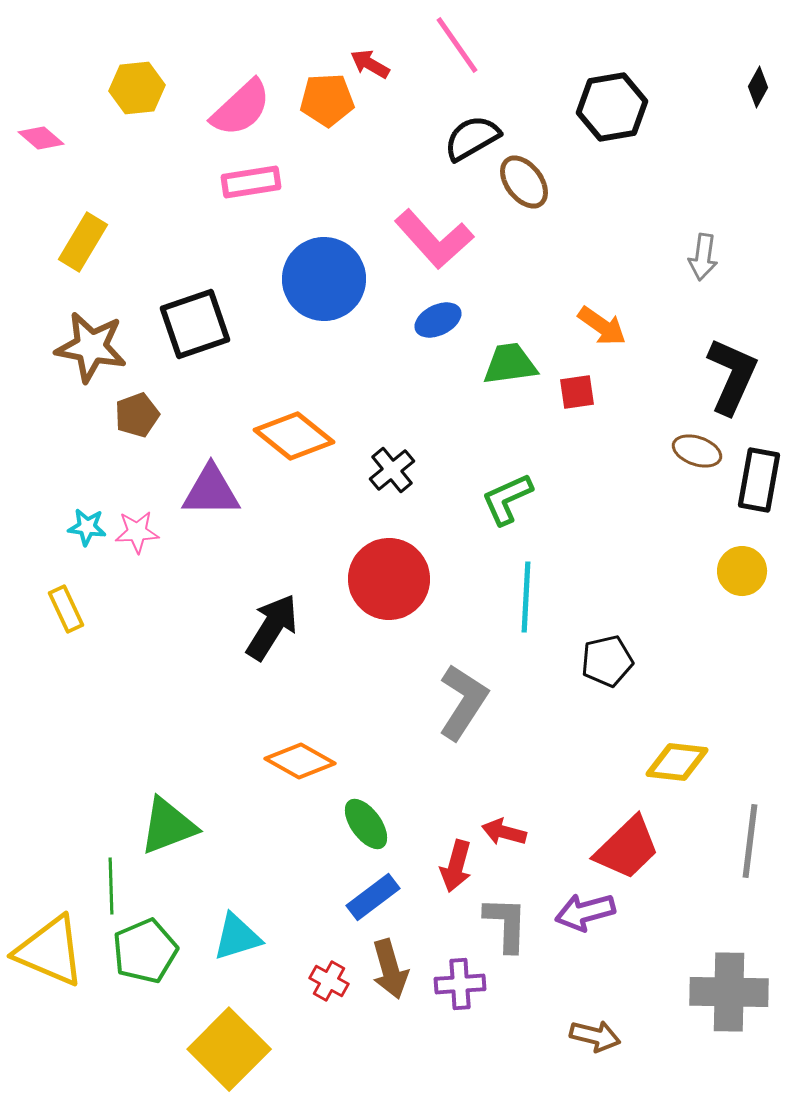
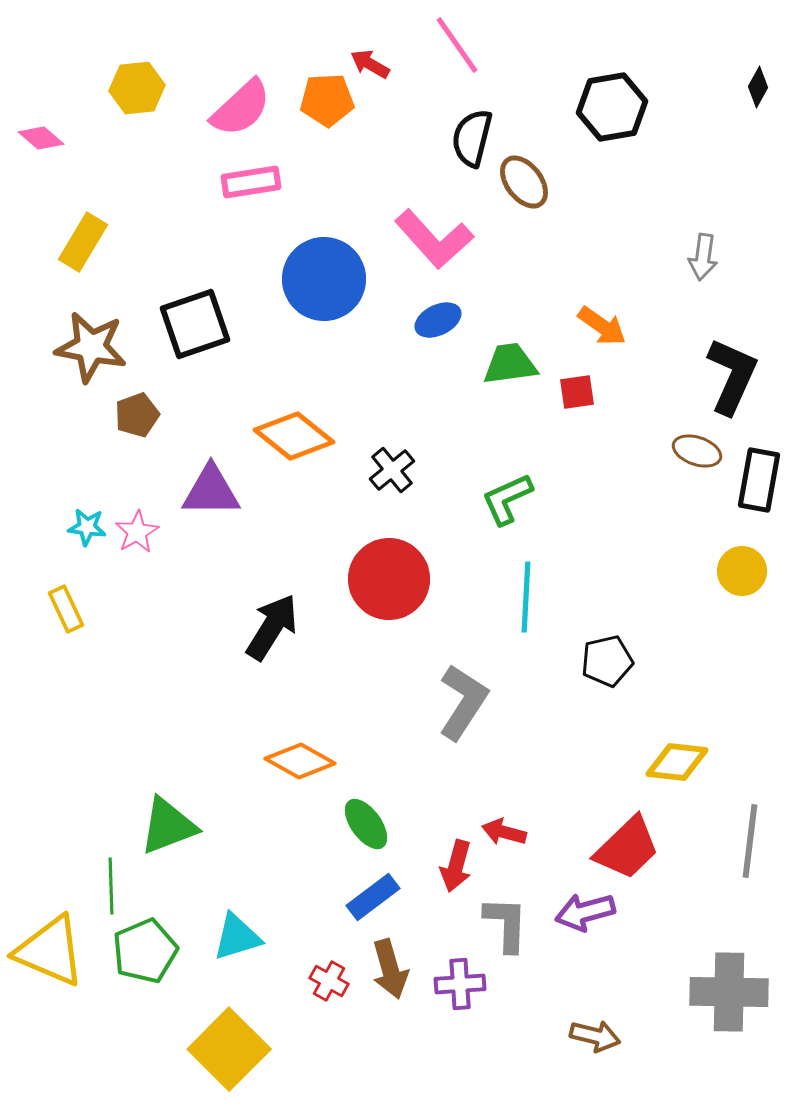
black semicircle at (472, 138): rotated 46 degrees counterclockwise
pink star at (137, 532): rotated 27 degrees counterclockwise
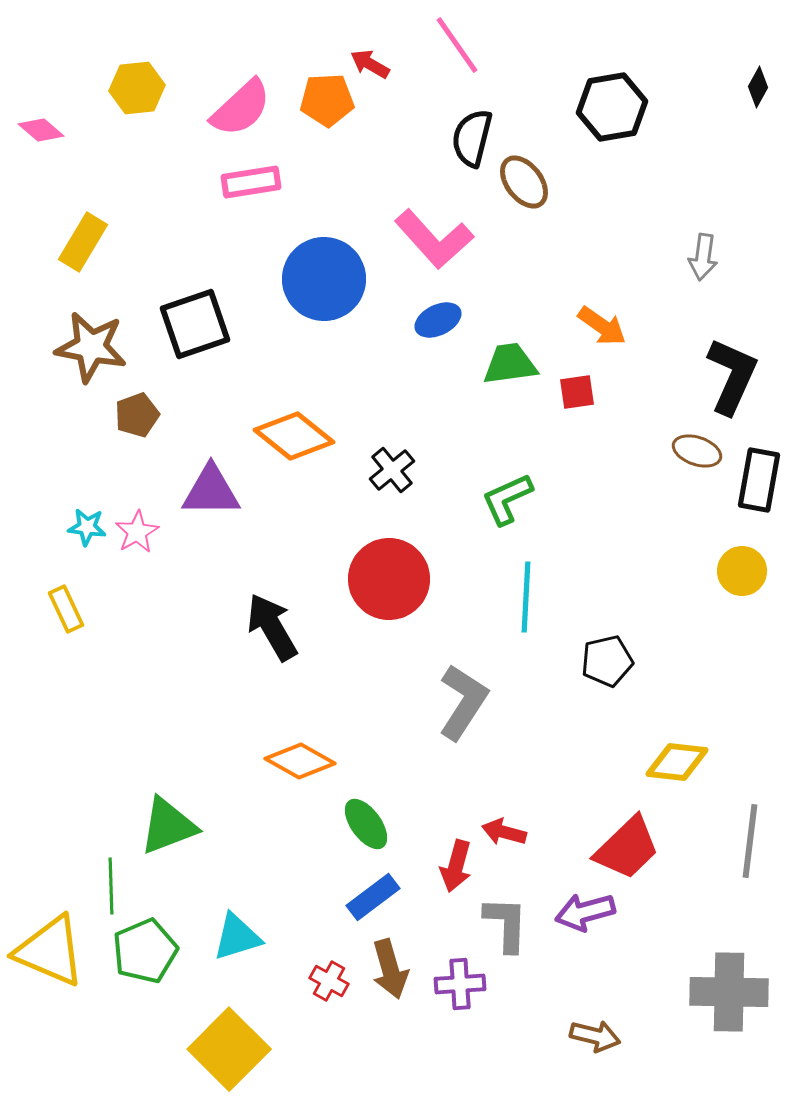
pink diamond at (41, 138): moved 8 px up
black arrow at (272, 627): rotated 62 degrees counterclockwise
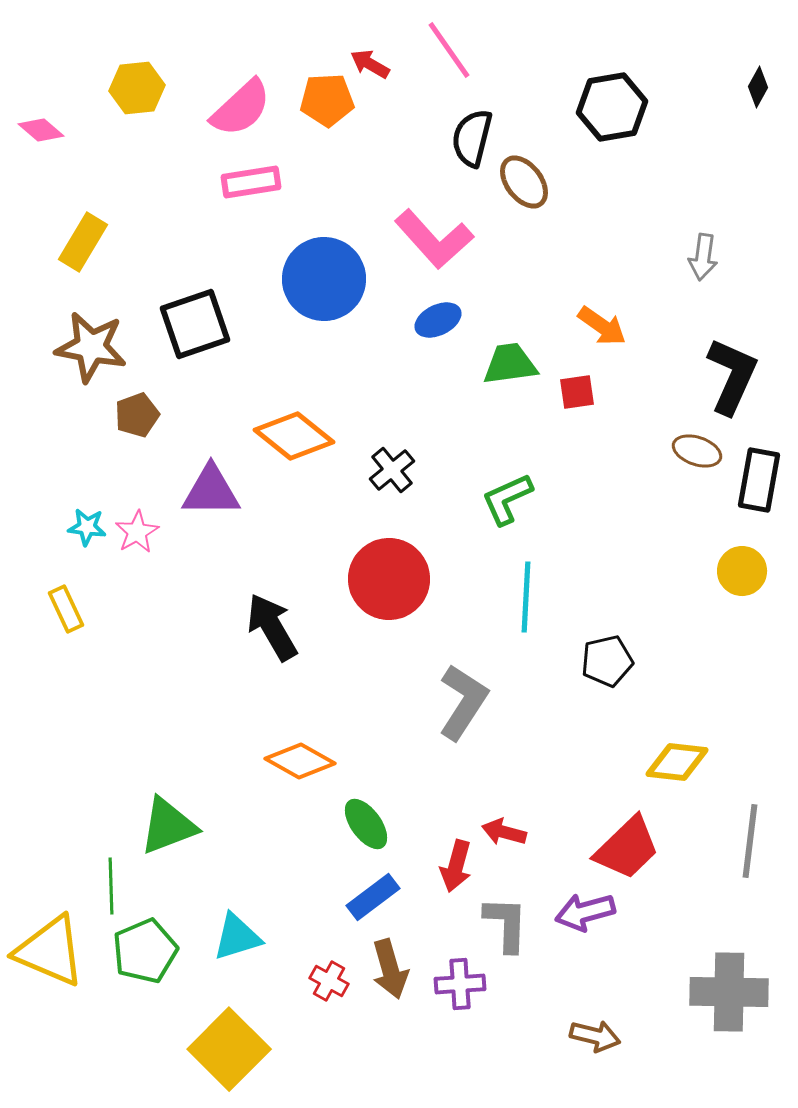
pink line at (457, 45): moved 8 px left, 5 px down
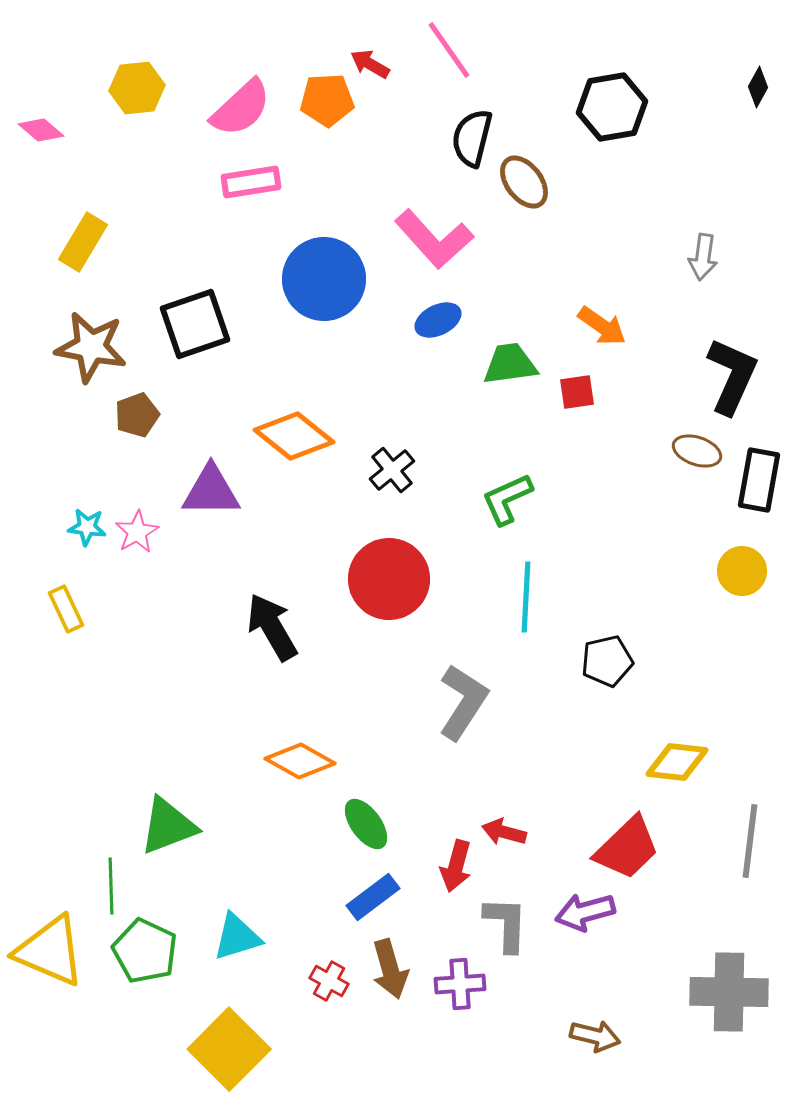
green pentagon at (145, 951): rotated 24 degrees counterclockwise
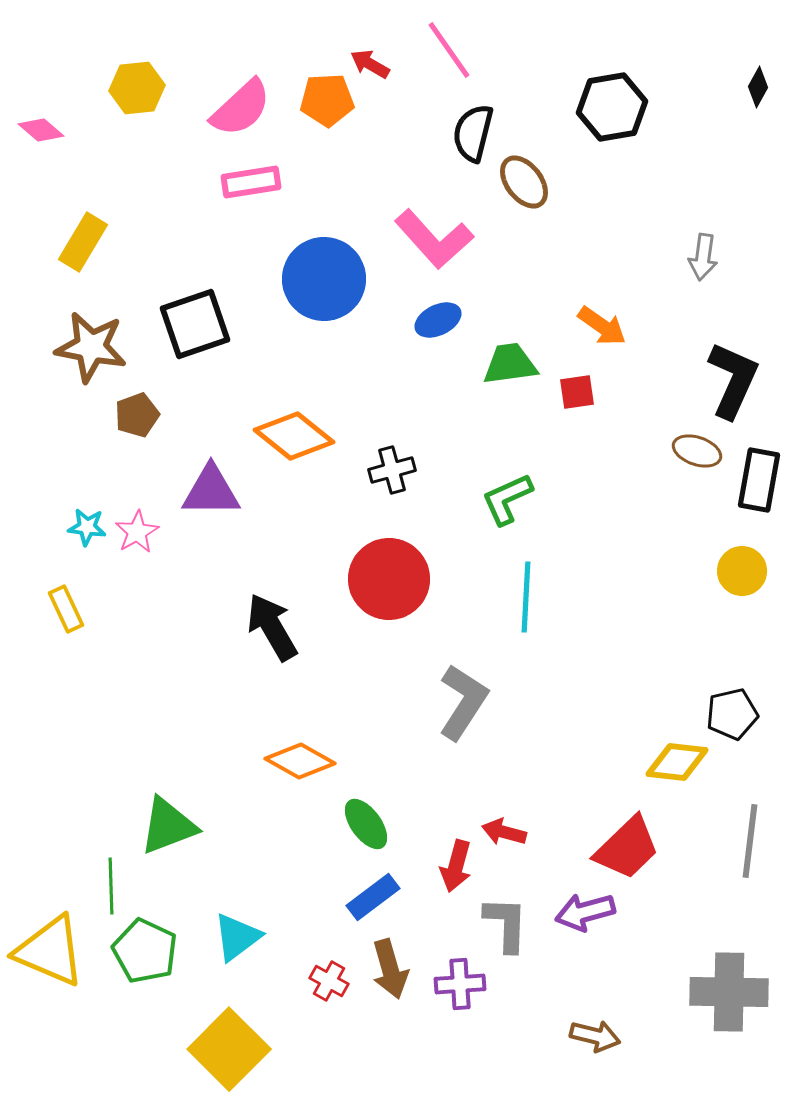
black semicircle at (472, 138): moved 1 px right, 5 px up
black L-shape at (732, 376): moved 1 px right, 4 px down
black cross at (392, 470): rotated 24 degrees clockwise
black pentagon at (607, 661): moved 125 px right, 53 px down
cyan triangle at (237, 937): rotated 20 degrees counterclockwise
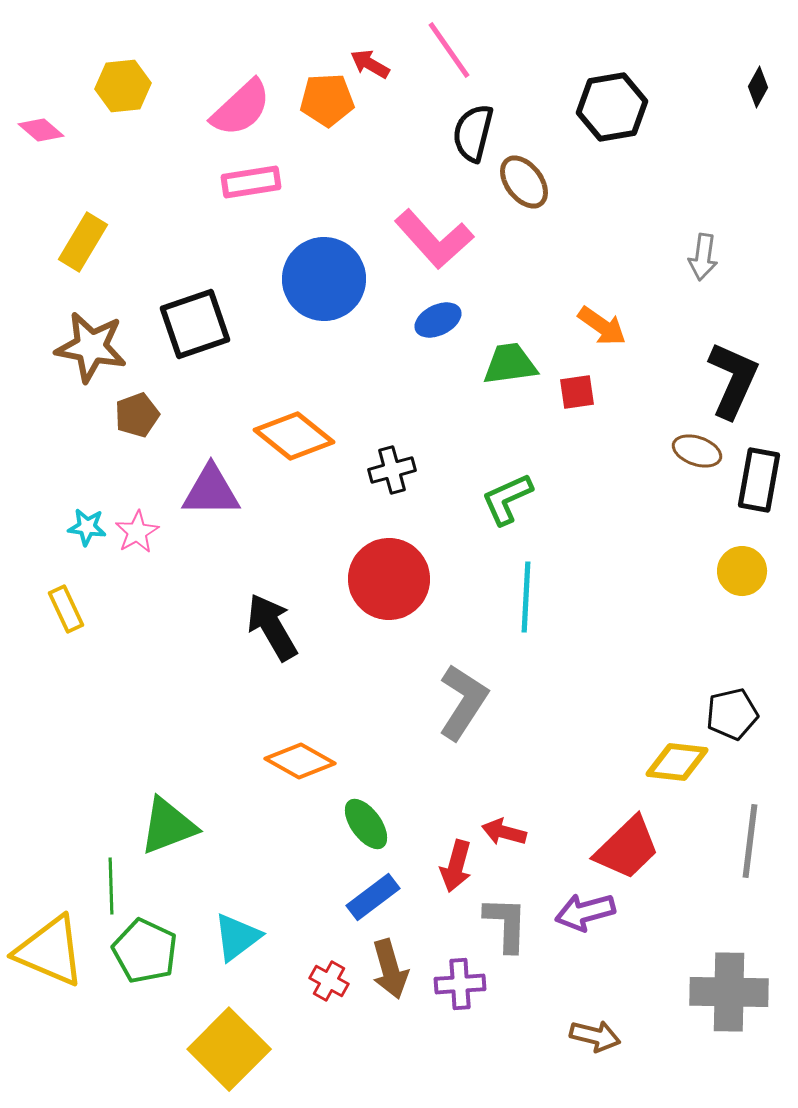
yellow hexagon at (137, 88): moved 14 px left, 2 px up
